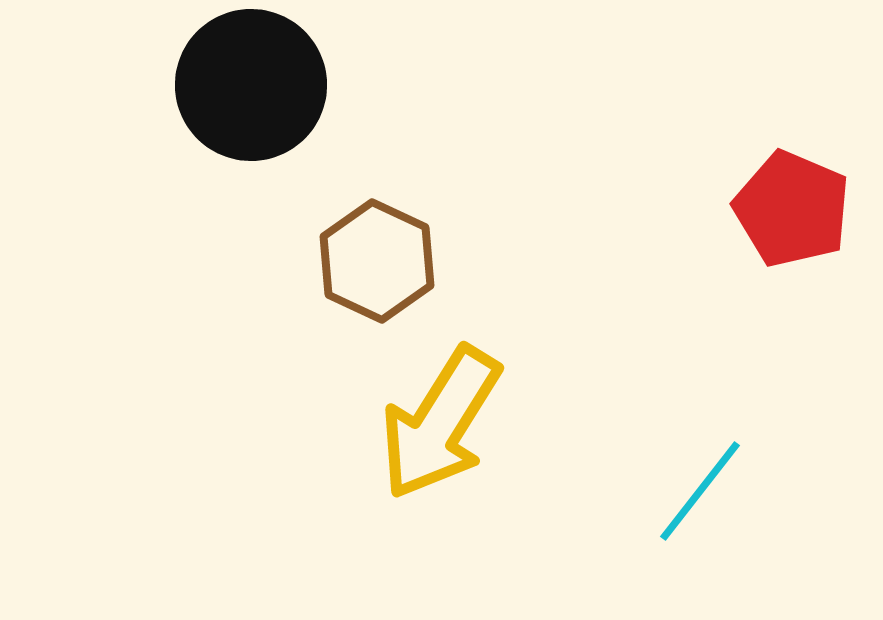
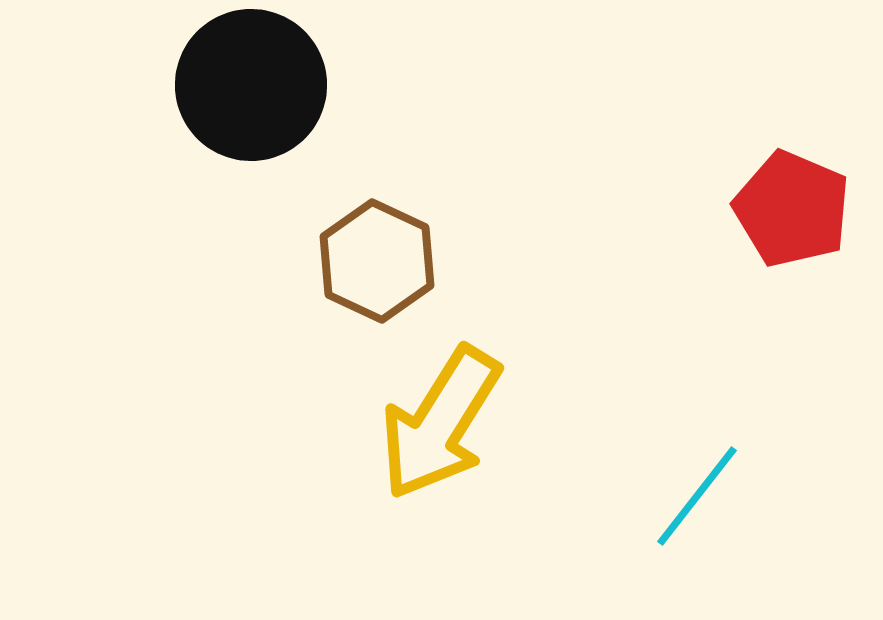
cyan line: moved 3 px left, 5 px down
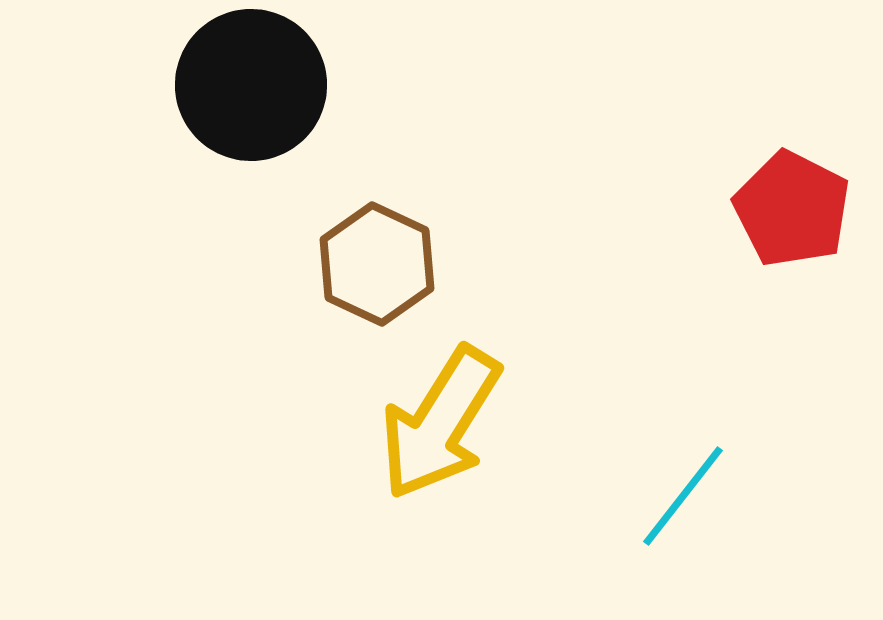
red pentagon: rotated 4 degrees clockwise
brown hexagon: moved 3 px down
cyan line: moved 14 px left
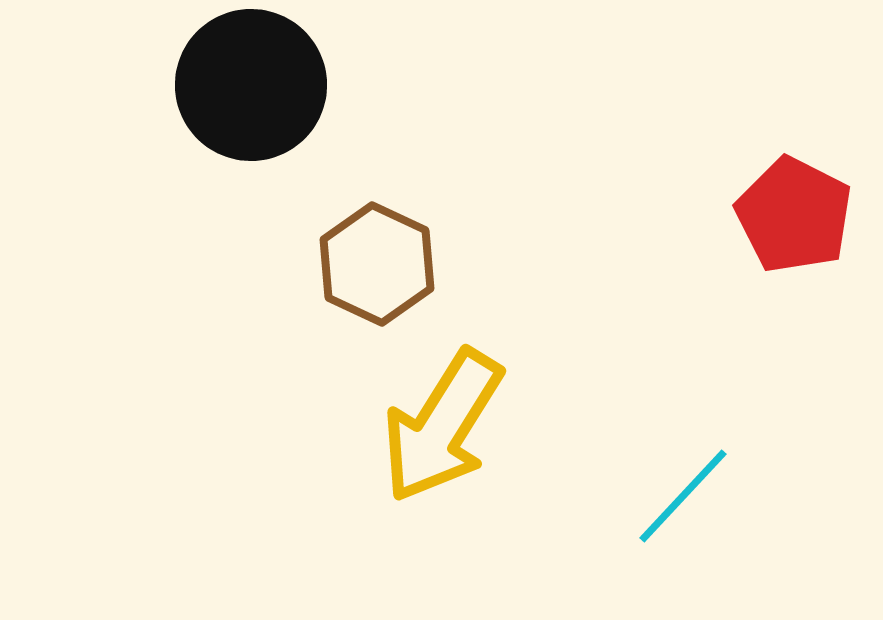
red pentagon: moved 2 px right, 6 px down
yellow arrow: moved 2 px right, 3 px down
cyan line: rotated 5 degrees clockwise
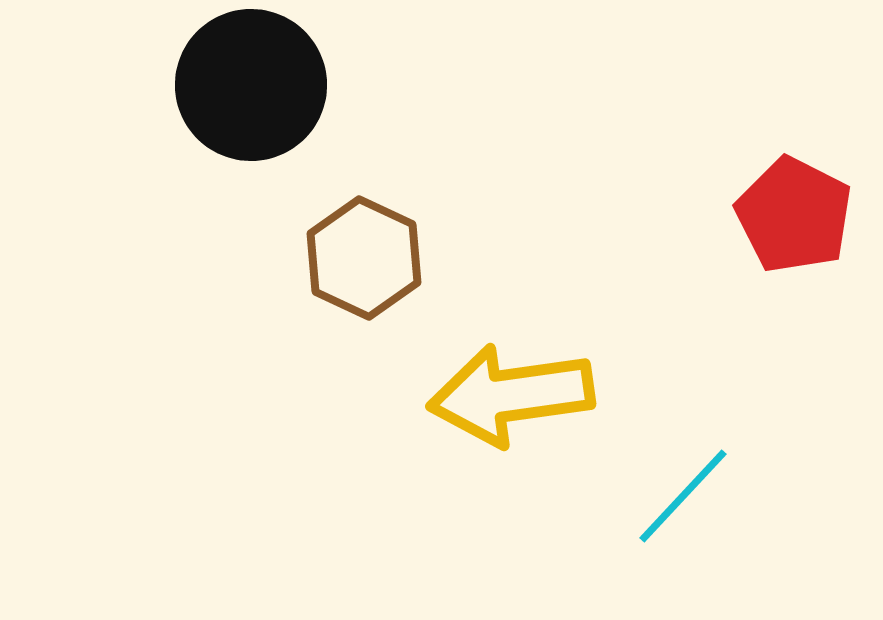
brown hexagon: moved 13 px left, 6 px up
yellow arrow: moved 69 px right, 31 px up; rotated 50 degrees clockwise
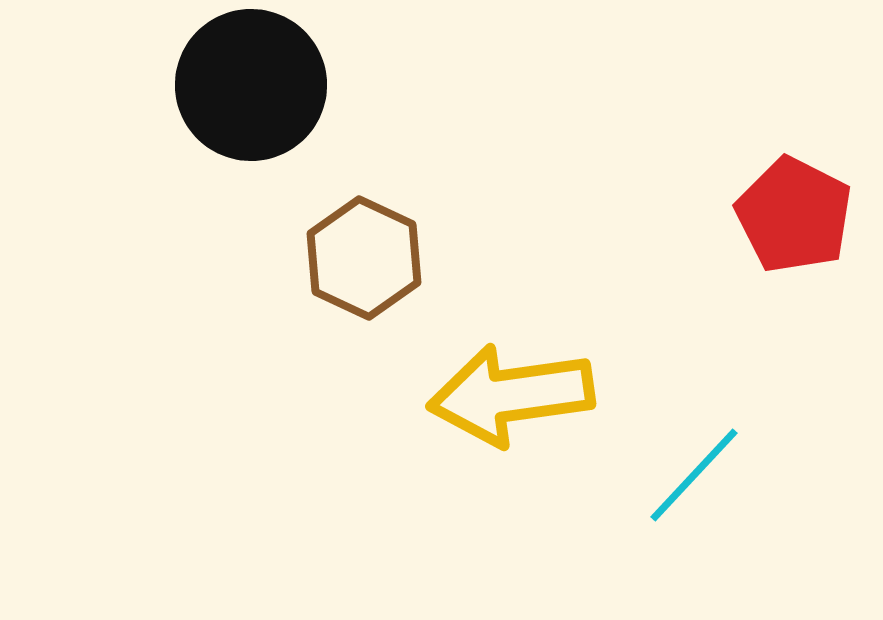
cyan line: moved 11 px right, 21 px up
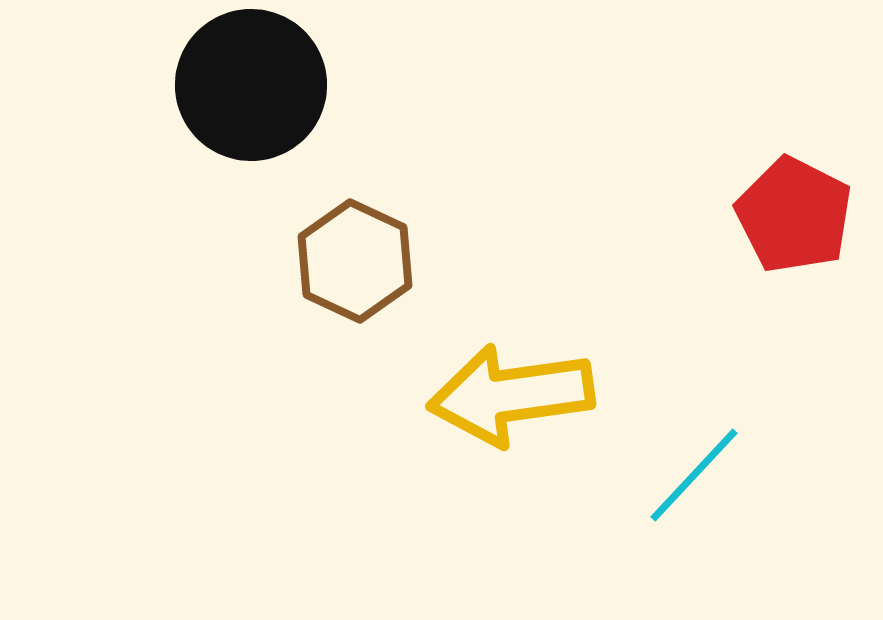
brown hexagon: moved 9 px left, 3 px down
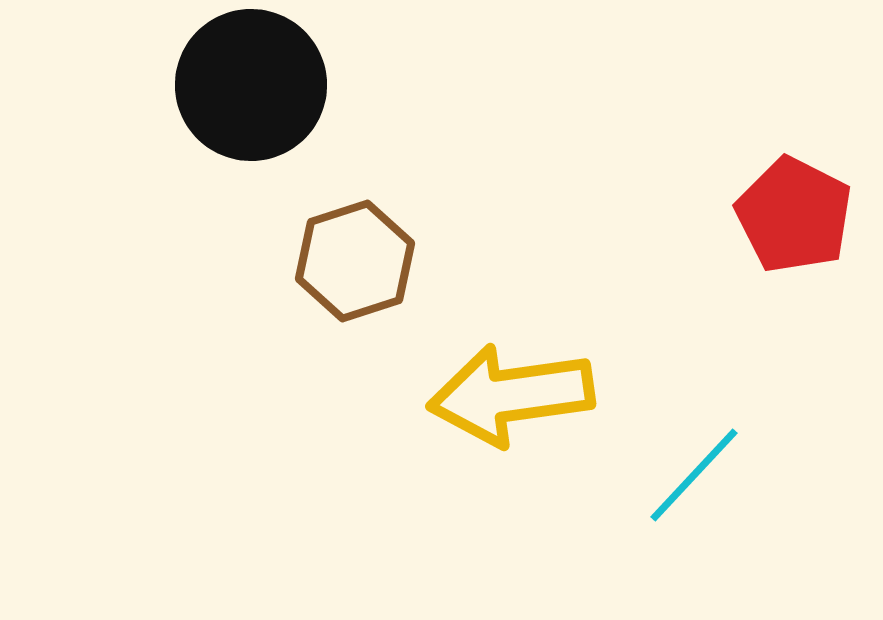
brown hexagon: rotated 17 degrees clockwise
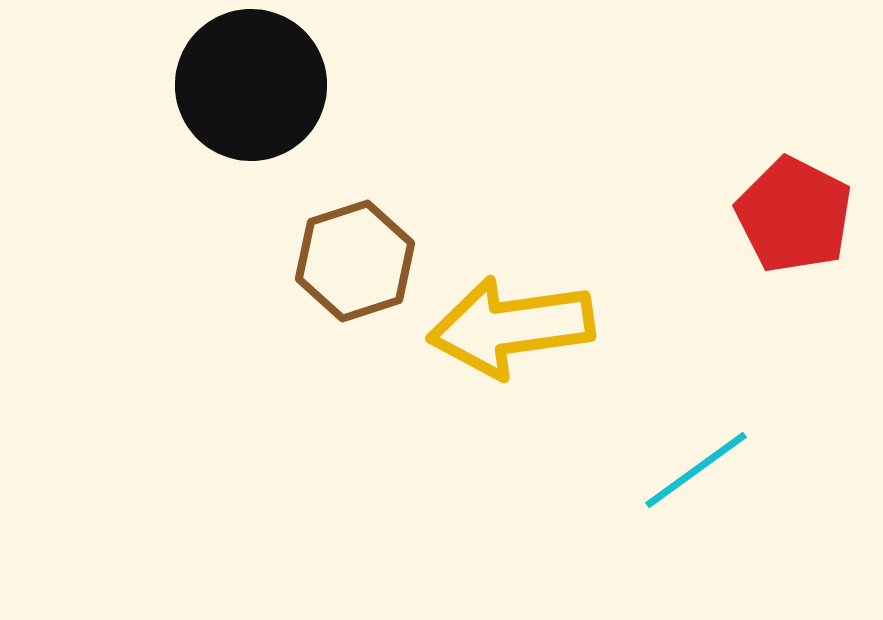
yellow arrow: moved 68 px up
cyan line: moved 2 px right, 5 px up; rotated 11 degrees clockwise
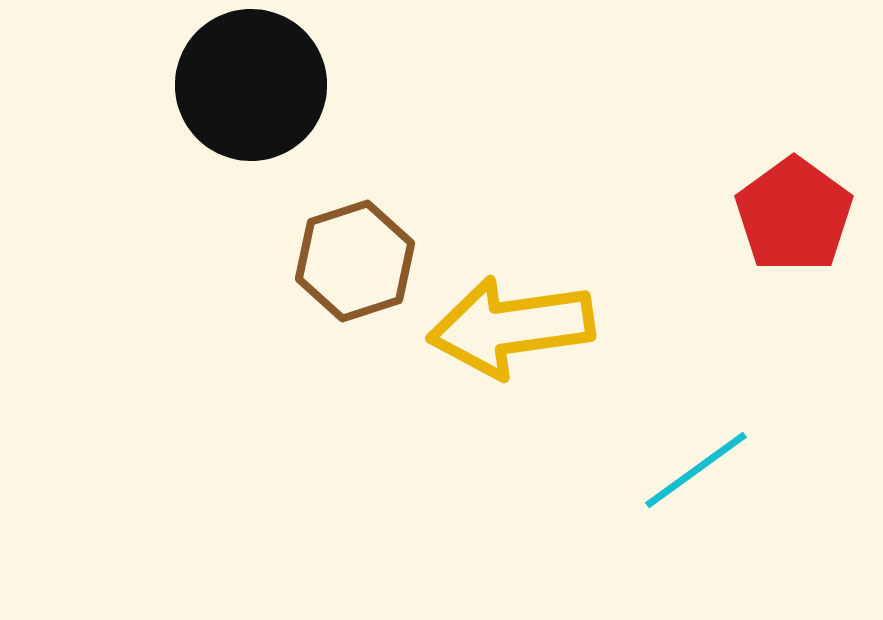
red pentagon: rotated 9 degrees clockwise
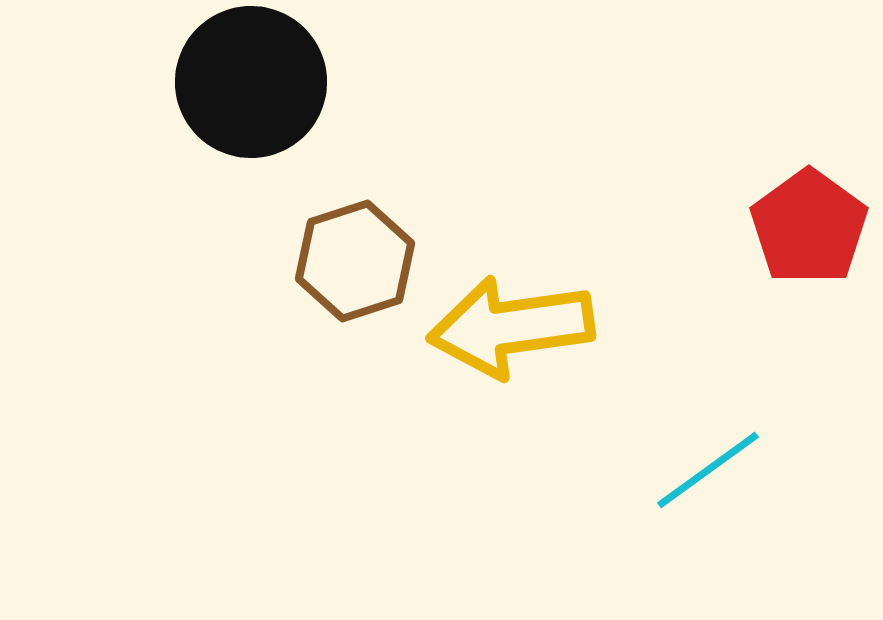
black circle: moved 3 px up
red pentagon: moved 15 px right, 12 px down
cyan line: moved 12 px right
